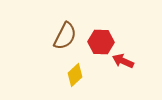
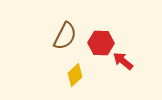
red hexagon: moved 1 px down
red arrow: rotated 15 degrees clockwise
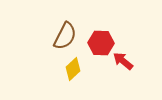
yellow diamond: moved 2 px left, 6 px up
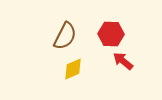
red hexagon: moved 10 px right, 9 px up
yellow diamond: rotated 20 degrees clockwise
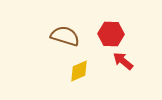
brown semicircle: rotated 100 degrees counterclockwise
yellow diamond: moved 6 px right, 2 px down
